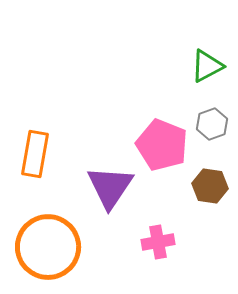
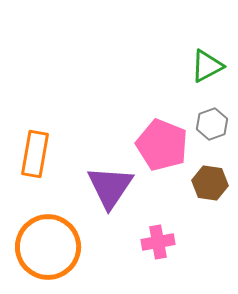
brown hexagon: moved 3 px up
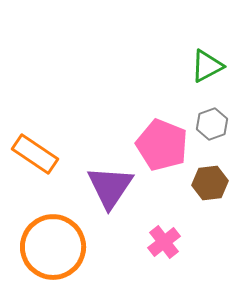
orange rectangle: rotated 66 degrees counterclockwise
brown hexagon: rotated 16 degrees counterclockwise
pink cross: moved 6 px right; rotated 28 degrees counterclockwise
orange circle: moved 5 px right
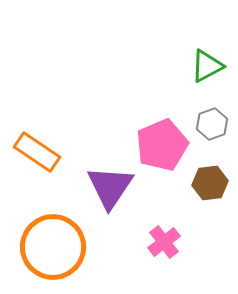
pink pentagon: rotated 27 degrees clockwise
orange rectangle: moved 2 px right, 2 px up
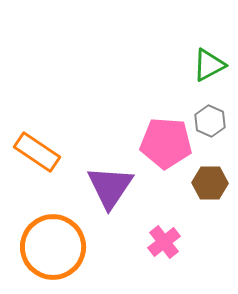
green triangle: moved 2 px right, 1 px up
gray hexagon: moved 2 px left, 3 px up; rotated 16 degrees counterclockwise
pink pentagon: moved 4 px right, 2 px up; rotated 27 degrees clockwise
brown hexagon: rotated 8 degrees clockwise
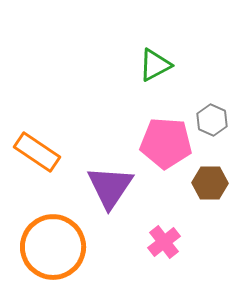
green triangle: moved 54 px left
gray hexagon: moved 2 px right, 1 px up
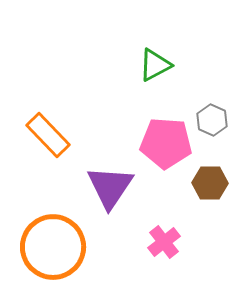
orange rectangle: moved 11 px right, 17 px up; rotated 12 degrees clockwise
